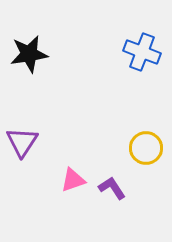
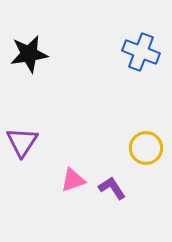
blue cross: moved 1 px left
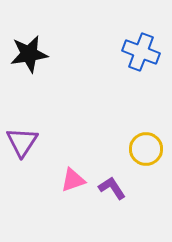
yellow circle: moved 1 px down
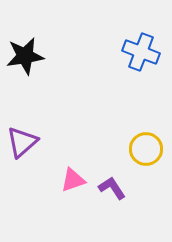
black star: moved 4 px left, 2 px down
purple triangle: rotated 16 degrees clockwise
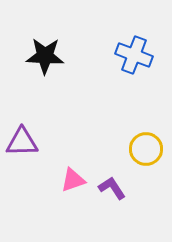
blue cross: moved 7 px left, 3 px down
black star: moved 20 px right; rotated 12 degrees clockwise
purple triangle: rotated 40 degrees clockwise
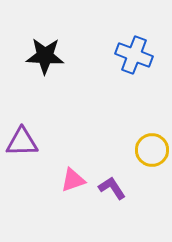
yellow circle: moved 6 px right, 1 px down
